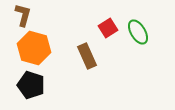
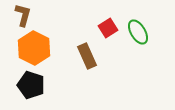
orange hexagon: rotated 12 degrees clockwise
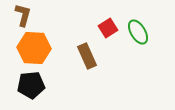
orange hexagon: rotated 24 degrees counterclockwise
black pentagon: rotated 24 degrees counterclockwise
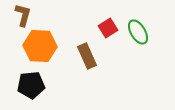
orange hexagon: moved 6 px right, 2 px up
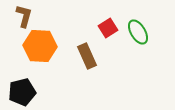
brown L-shape: moved 1 px right, 1 px down
black pentagon: moved 9 px left, 7 px down; rotated 8 degrees counterclockwise
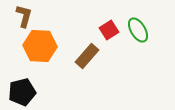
red square: moved 1 px right, 2 px down
green ellipse: moved 2 px up
brown rectangle: rotated 65 degrees clockwise
